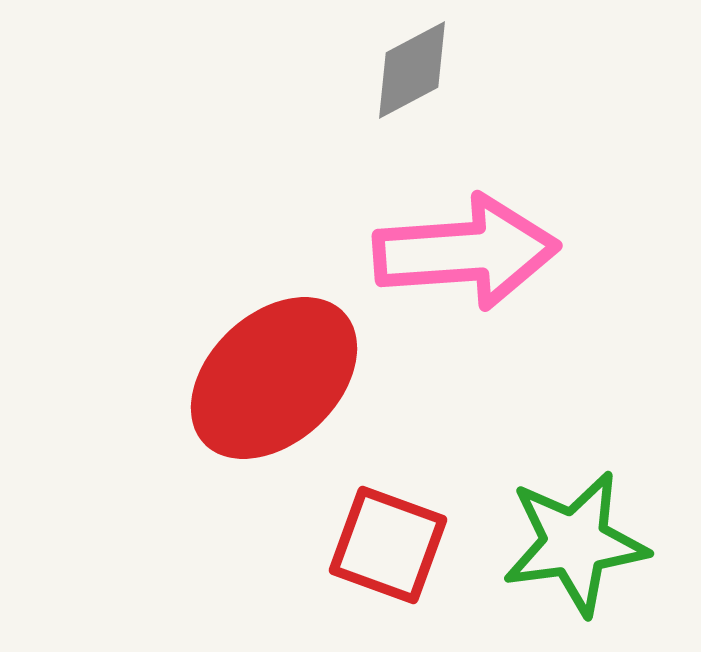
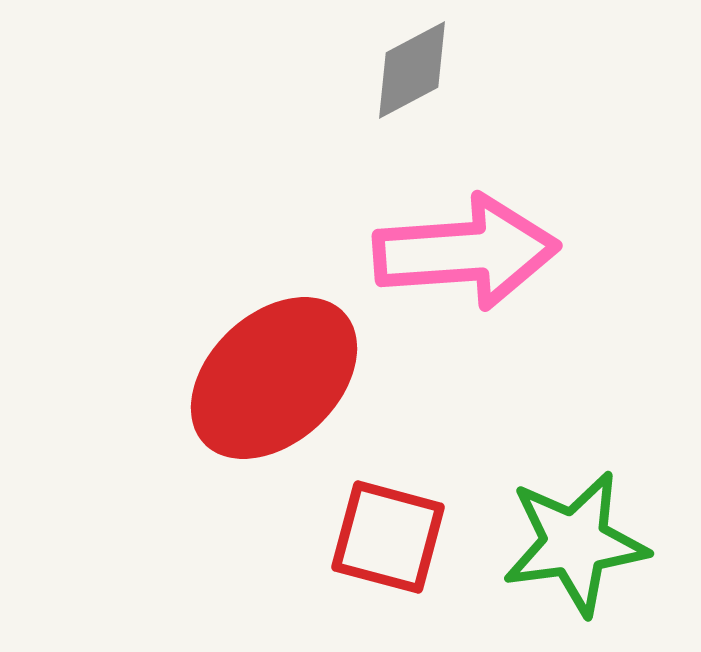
red square: moved 8 px up; rotated 5 degrees counterclockwise
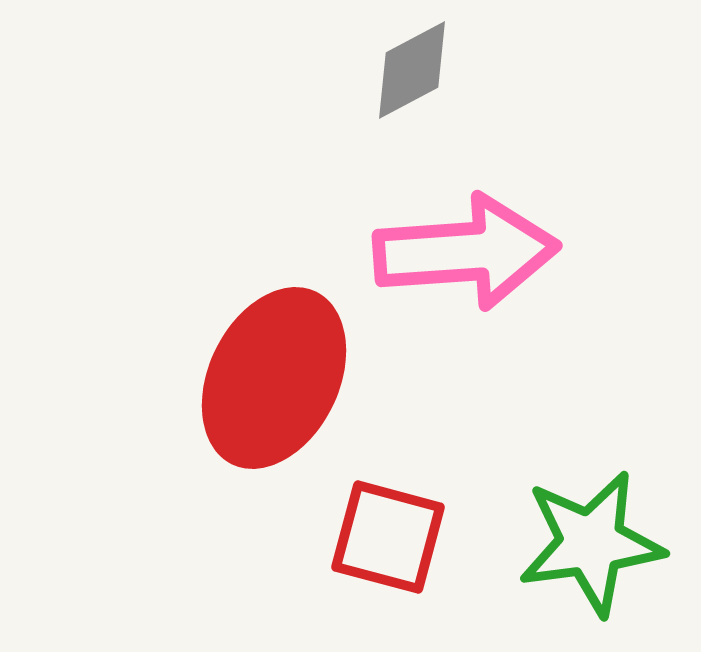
red ellipse: rotated 21 degrees counterclockwise
green star: moved 16 px right
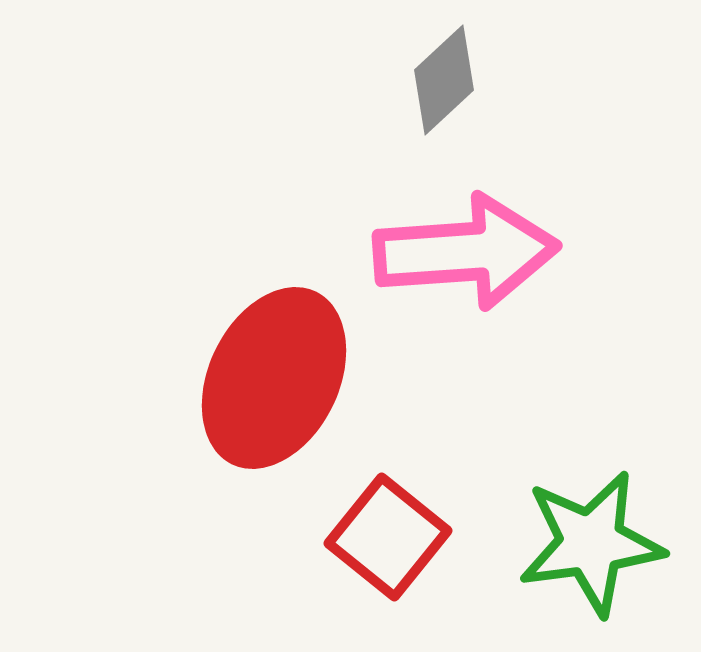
gray diamond: moved 32 px right, 10 px down; rotated 15 degrees counterclockwise
red square: rotated 24 degrees clockwise
